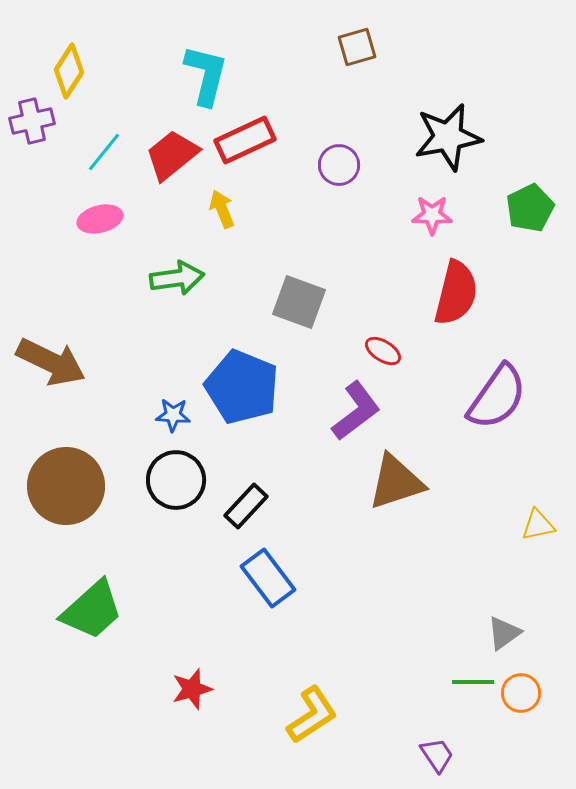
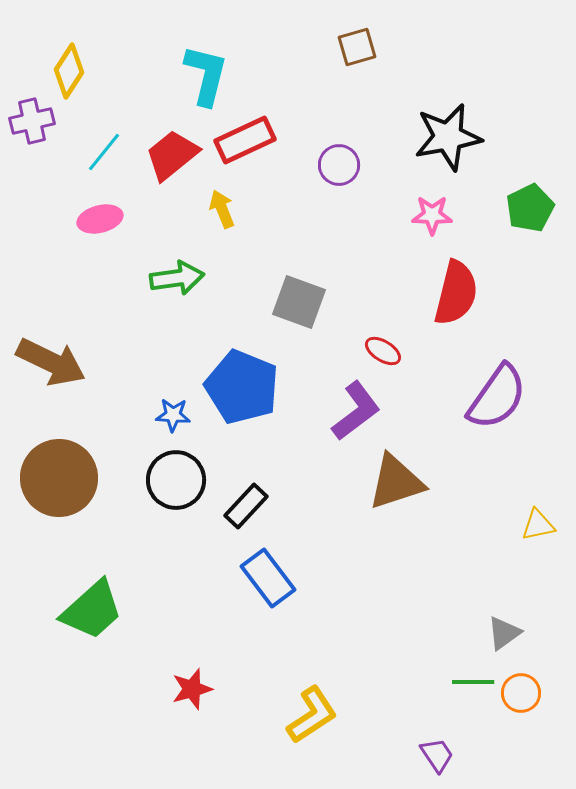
brown circle: moved 7 px left, 8 px up
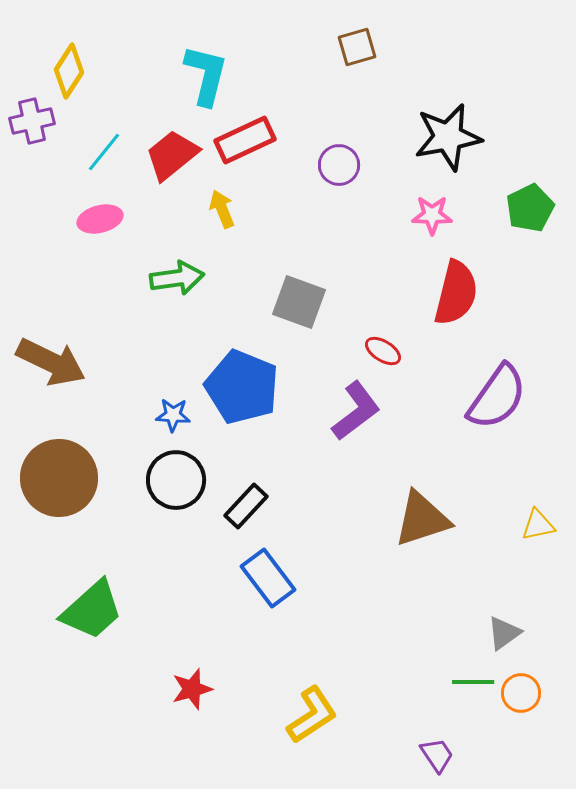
brown triangle: moved 26 px right, 37 px down
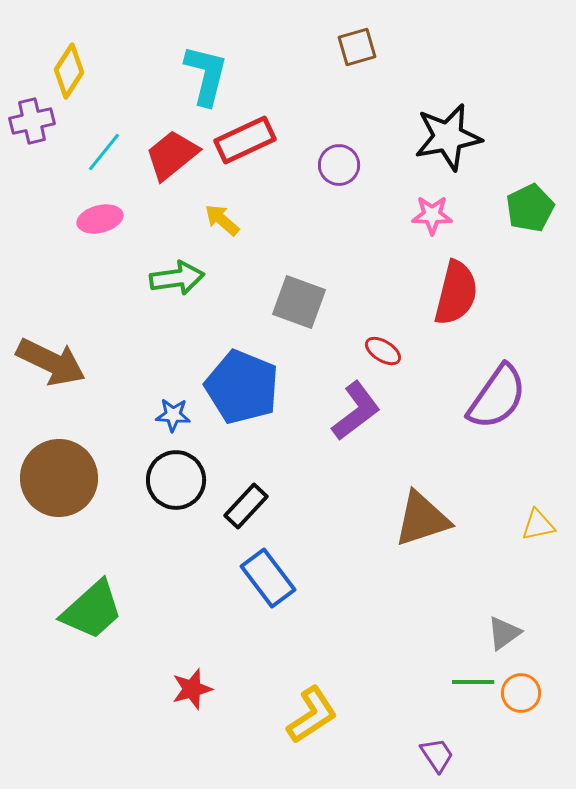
yellow arrow: moved 11 px down; rotated 27 degrees counterclockwise
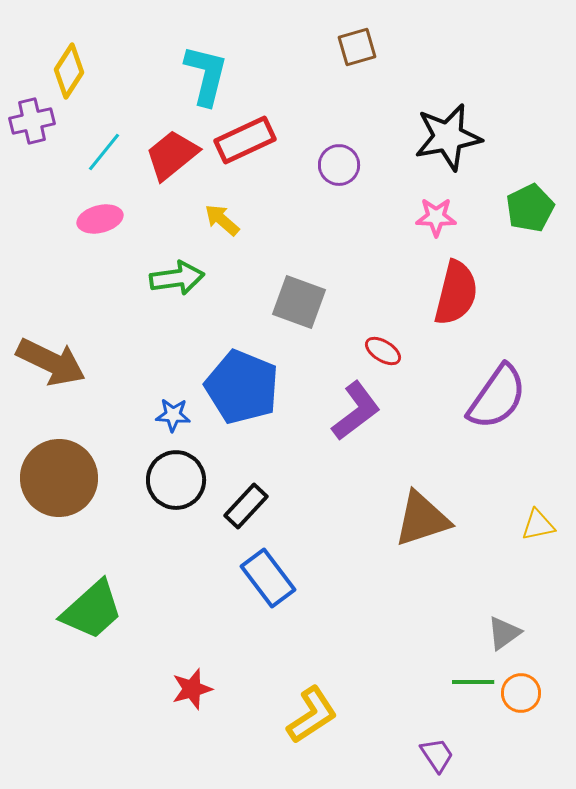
pink star: moved 4 px right, 2 px down
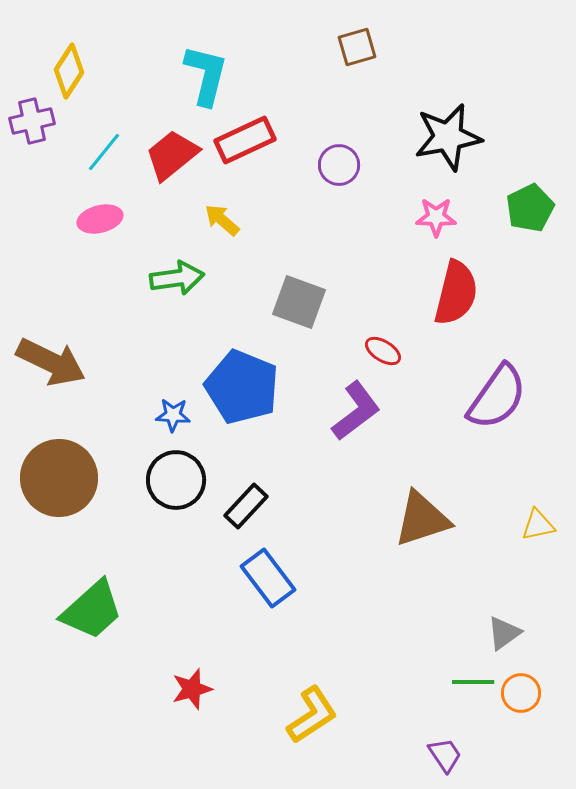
purple trapezoid: moved 8 px right
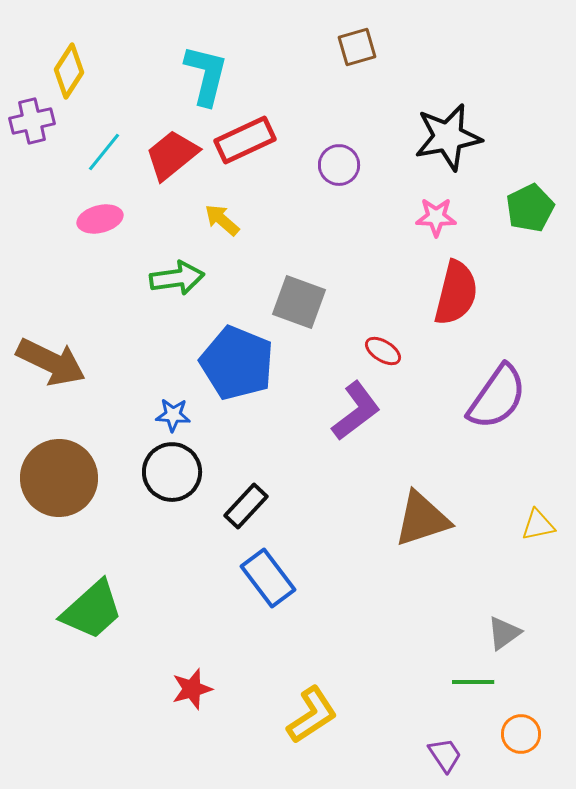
blue pentagon: moved 5 px left, 24 px up
black circle: moved 4 px left, 8 px up
orange circle: moved 41 px down
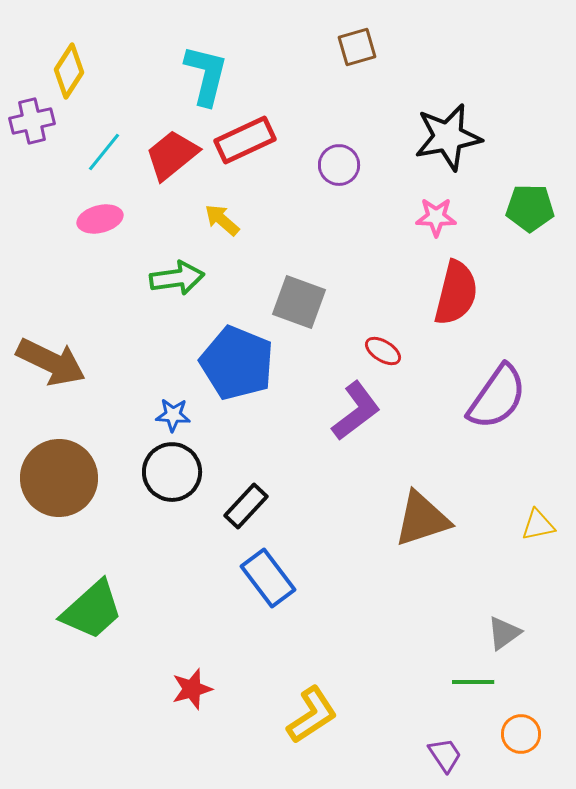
green pentagon: rotated 27 degrees clockwise
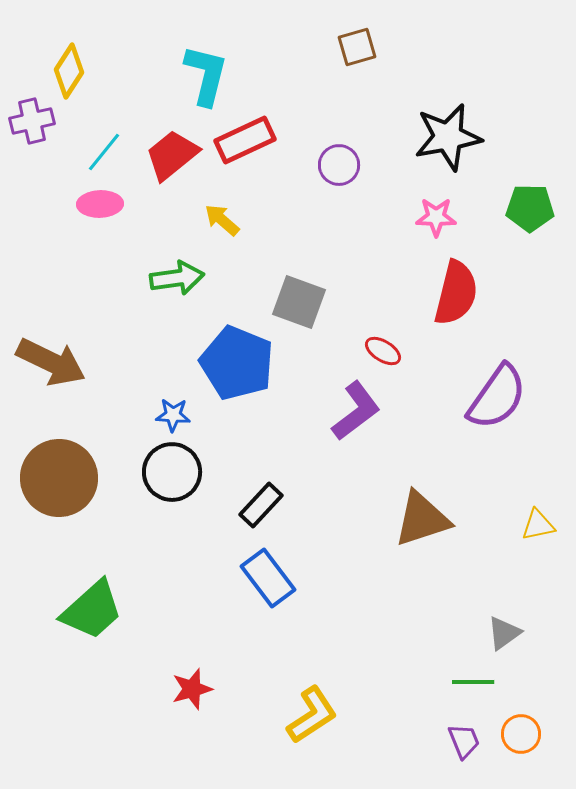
pink ellipse: moved 15 px up; rotated 12 degrees clockwise
black rectangle: moved 15 px right, 1 px up
purple trapezoid: moved 19 px right, 14 px up; rotated 12 degrees clockwise
